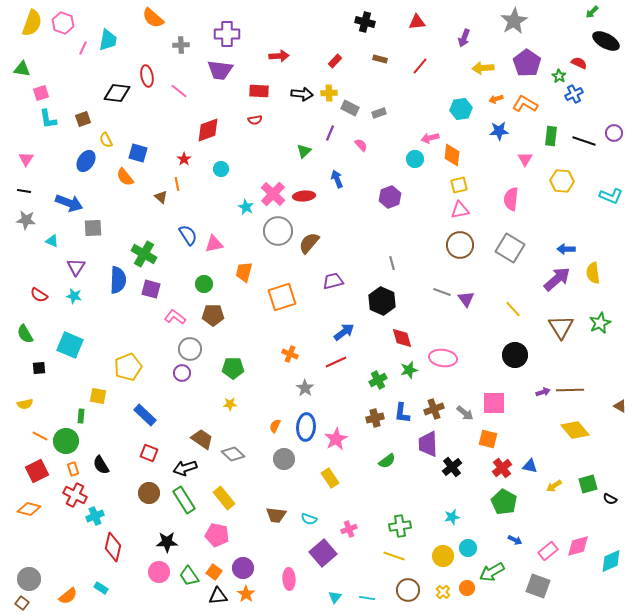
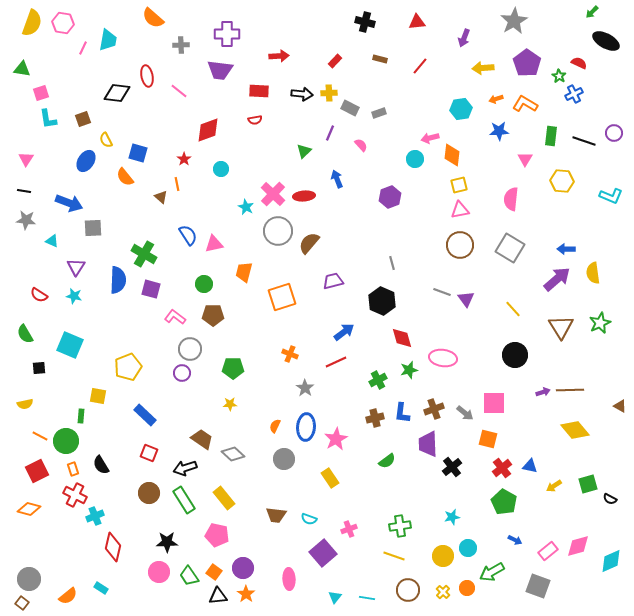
pink hexagon at (63, 23): rotated 10 degrees counterclockwise
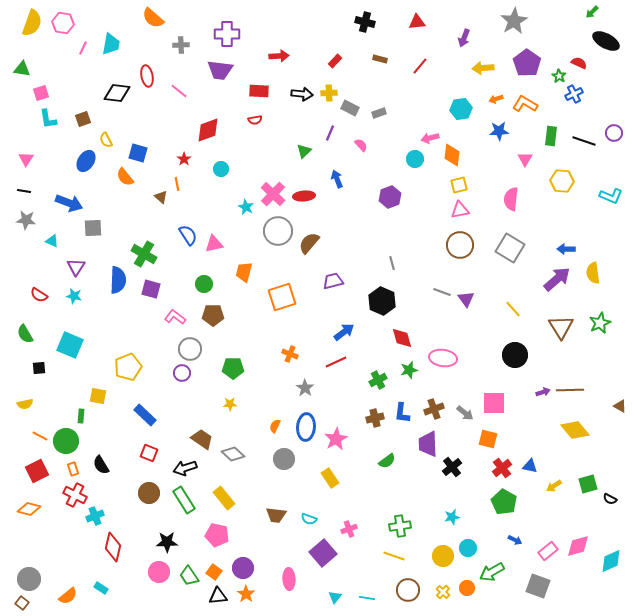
cyan trapezoid at (108, 40): moved 3 px right, 4 px down
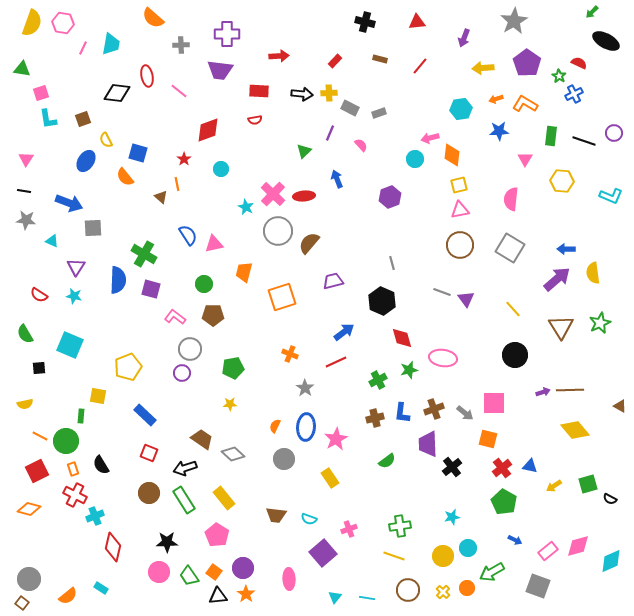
green pentagon at (233, 368): rotated 10 degrees counterclockwise
pink pentagon at (217, 535): rotated 20 degrees clockwise
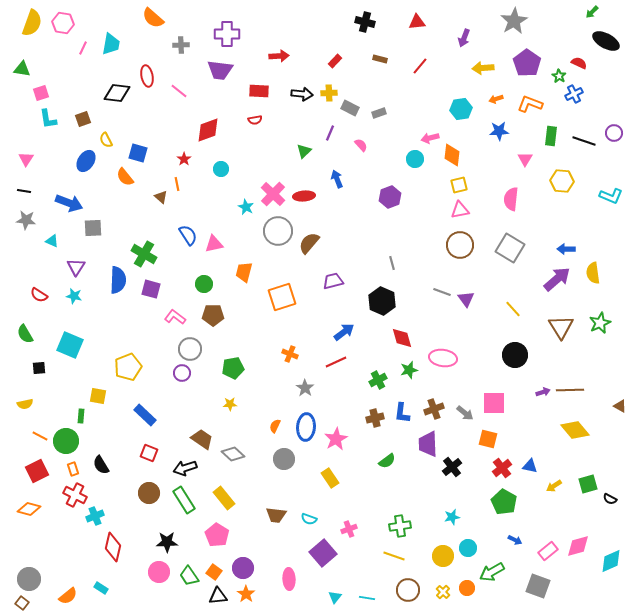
orange L-shape at (525, 104): moved 5 px right; rotated 10 degrees counterclockwise
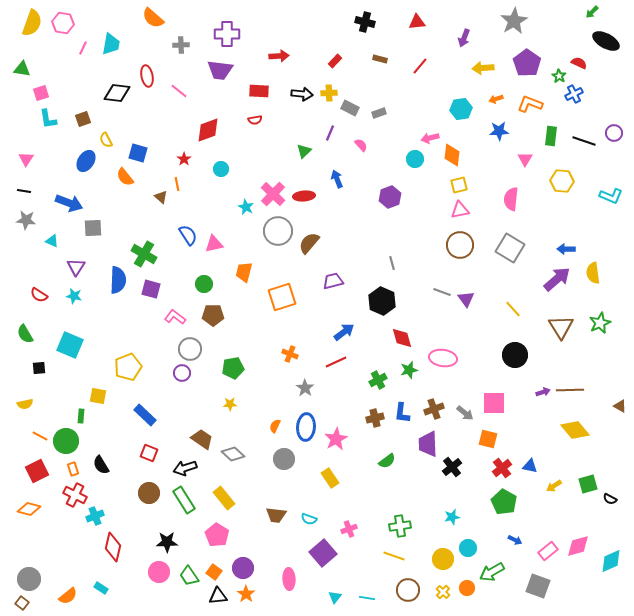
yellow circle at (443, 556): moved 3 px down
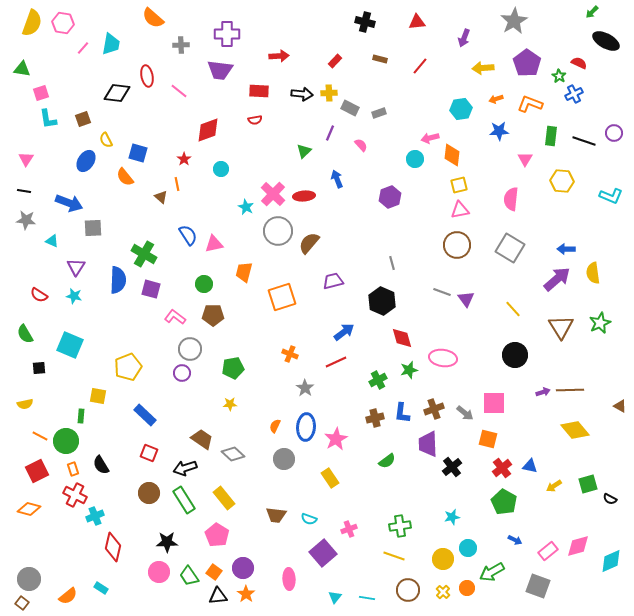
pink line at (83, 48): rotated 16 degrees clockwise
brown circle at (460, 245): moved 3 px left
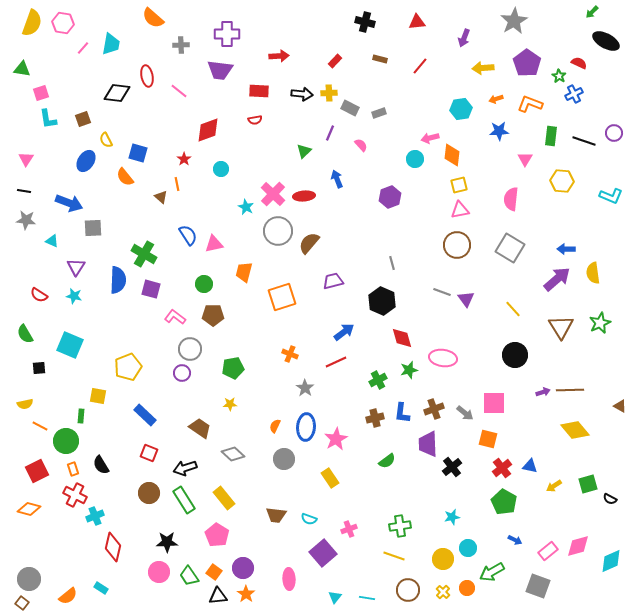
orange line at (40, 436): moved 10 px up
brown trapezoid at (202, 439): moved 2 px left, 11 px up
